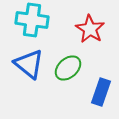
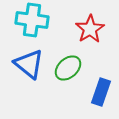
red star: rotated 8 degrees clockwise
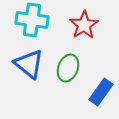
red star: moved 6 px left, 4 px up
green ellipse: rotated 28 degrees counterclockwise
blue rectangle: rotated 16 degrees clockwise
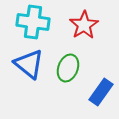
cyan cross: moved 1 px right, 2 px down
